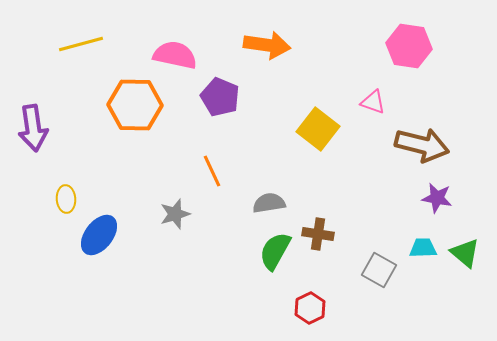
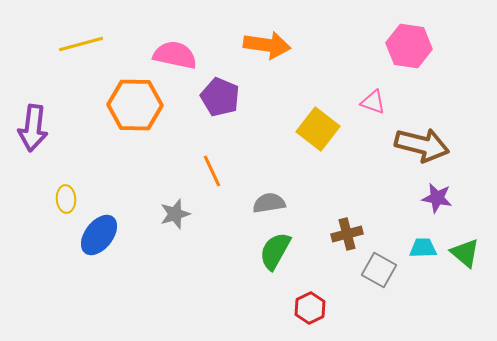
purple arrow: rotated 15 degrees clockwise
brown cross: moved 29 px right; rotated 24 degrees counterclockwise
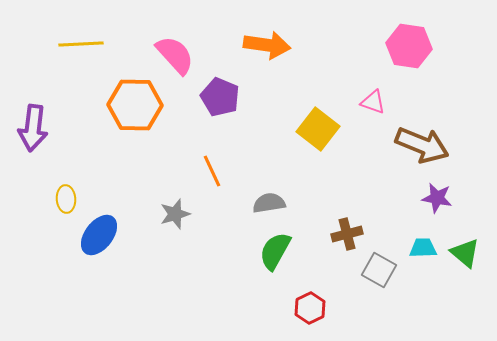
yellow line: rotated 12 degrees clockwise
pink semicircle: rotated 36 degrees clockwise
brown arrow: rotated 8 degrees clockwise
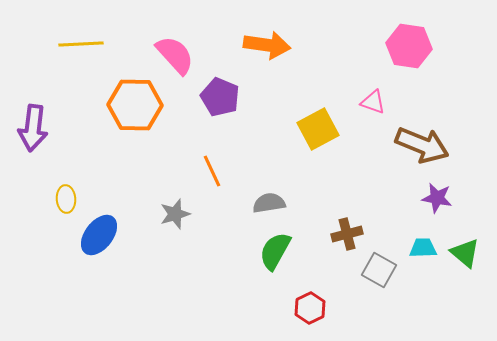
yellow square: rotated 24 degrees clockwise
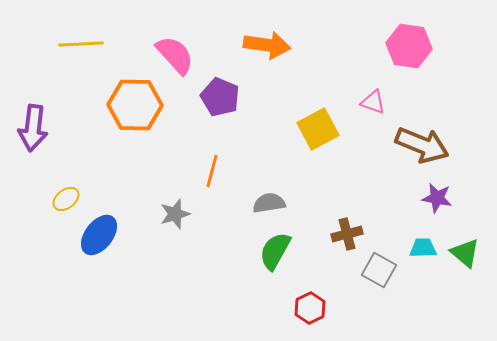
orange line: rotated 40 degrees clockwise
yellow ellipse: rotated 56 degrees clockwise
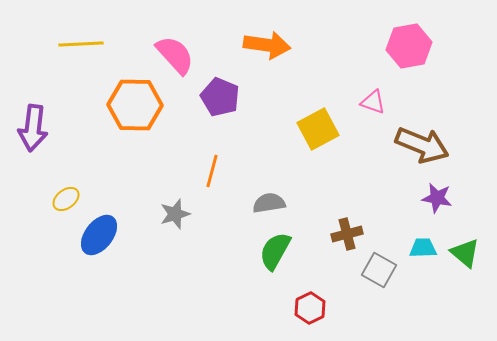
pink hexagon: rotated 18 degrees counterclockwise
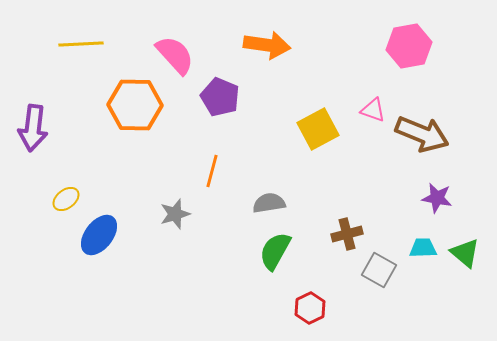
pink triangle: moved 8 px down
brown arrow: moved 11 px up
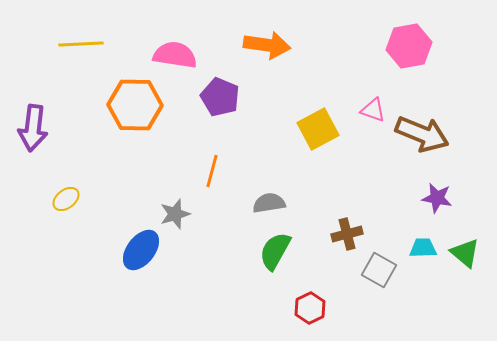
pink semicircle: rotated 39 degrees counterclockwise
blue ellipse: moved 42 px right, 15 px down
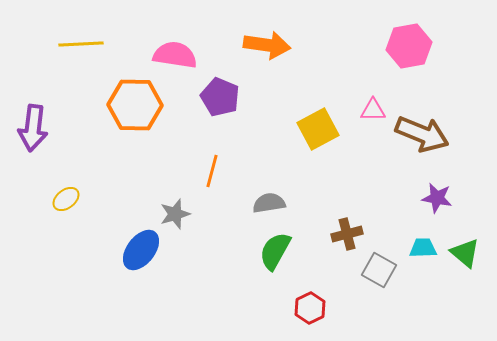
pink triangle: rotated 20 degrees counterclockwise
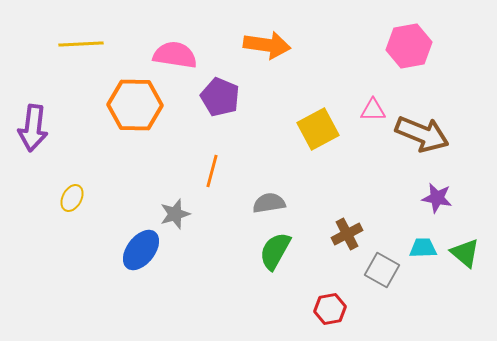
yellow ellipse: moved 6 px right, 1 px up; rotated 24 degrees counterclockwise
brown cross: rotated 12 degrees counterclockwise
gray square: moved 3 px right
red hexagon: moved 20 px right, 1 px down; rotated 16 degrees clockwise
